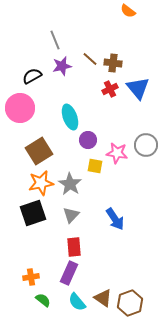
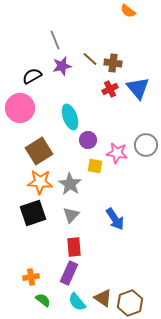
orange star: moved 1 px left, 1 px up; rotated 15 degrees clockwise
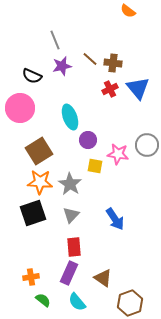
black semicircle: rotated 126 degrees counterclockwise
gray circle: moved 1 px right
pink star: moved 1 px right, 1 px down
brown triangle: moved 20 px up
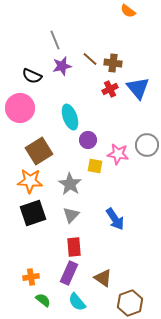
orange star: moved 10 px left, 1 px up
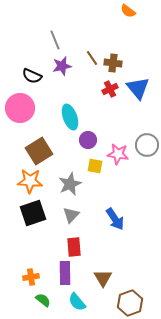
brown line: moved 2 px right, 1 px up; rotated 14 degrees clockwise
gray star: rotated 15 degrees clockwise
purple rectangle: moved 4 px left; rotated 25 degrees counterclockwise
brown triangle: rotated 24 degrees clockwise
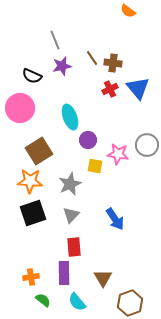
purple rectangle: moved 1 px left
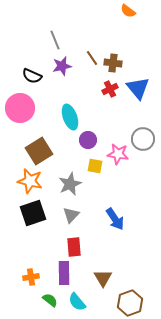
gray circle: moved 4 px left, 6 px up
orange star: rotated 10 degrees clockwise
green semicircle: moved 7 px right
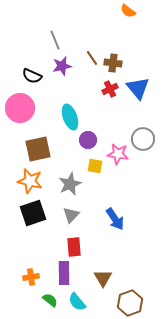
brown square: moved 1 px left, 2 px up; rotated 20 degrees clockwise
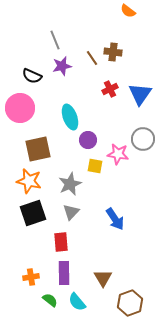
brown cross: moved 11 px up
blue triangle: moved 2 px right, 6 px down; rotated 15 degrees clockwise
orange star: moved 1 px left
gray triangle: moved 3 px up
red rectangle: moved 13 px left, 5 px up
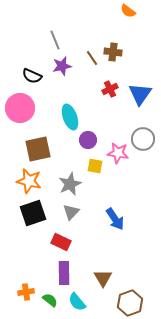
pink star: moved 1 px up
red rectangle: rotated 60 degrees counterclockwise
orange cross: moved 5 px left, 15 px down
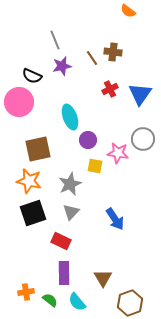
pink circle: moved 1 px left, 6 px up
red rectangle: moved 1 px up
